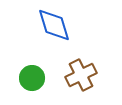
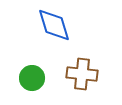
brown cross: moved 1 px right, 1 px up; rotated 32 degrees clockwise
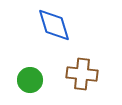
green circle: moved 2 px left, 2 px down
